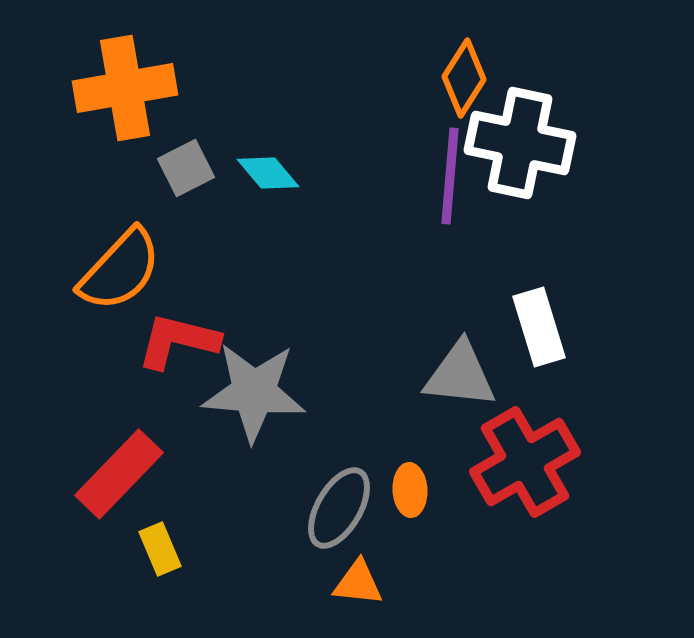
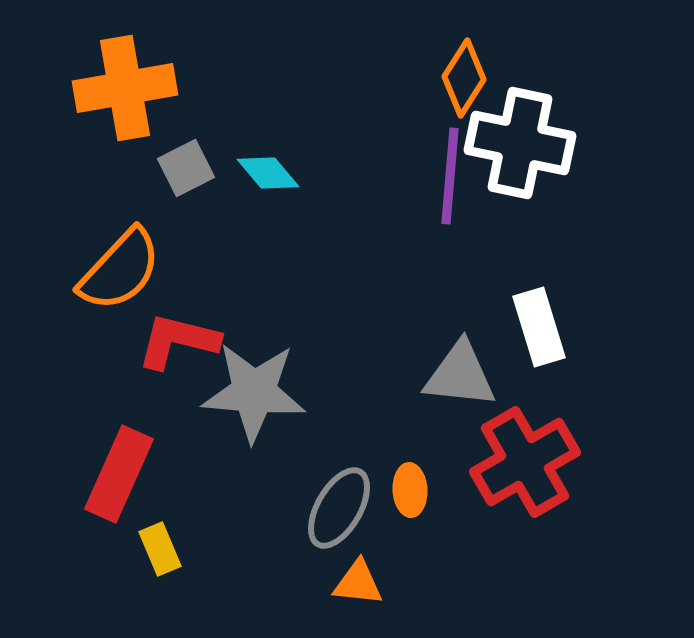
red rectangle: rotated 20 degrees counterclockwise
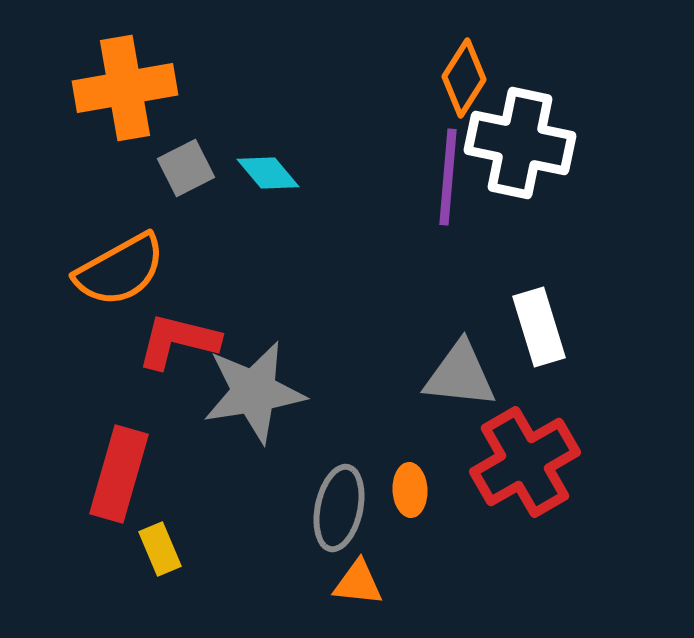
purple line: moved 2 px left, 1 px down
orange semicircle: rotated 18 degrees clockwise
gray star: rotated 14 degrees counterclockwise
red rectangle: rotated 8 degrees counterclockwise
gray ellipse: rotated 18 degrees counterclockwise
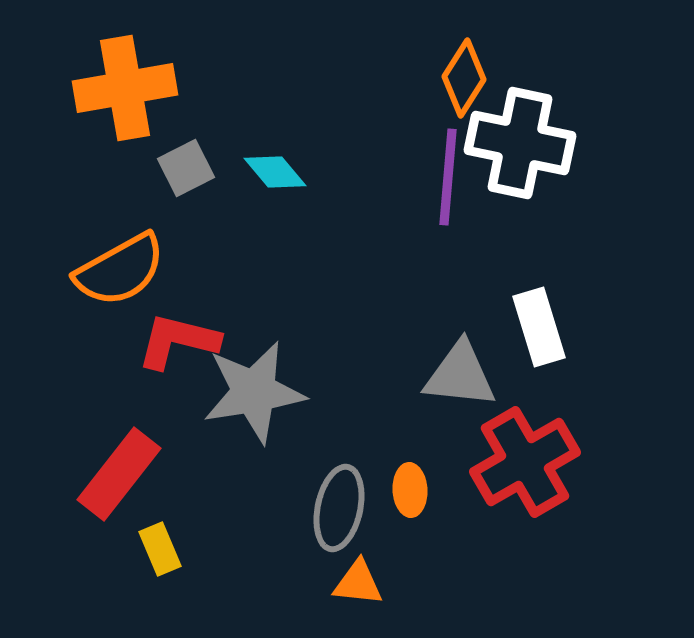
cyan diamond: moved 7 px right, 1 px up
red rectangle: rotated 22 degrees clockwise
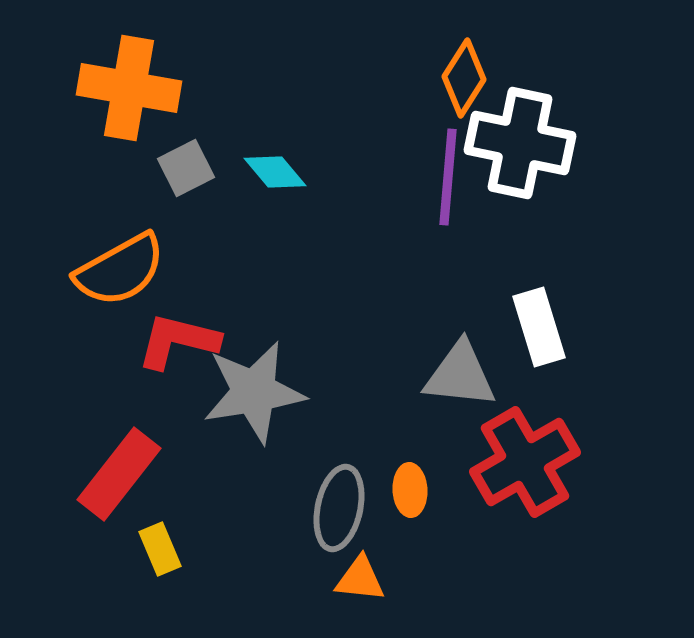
orange cross: moved 4 px right; rotated 20 degrees clockwise
orange triangle: moved 2 px right, 4 px up
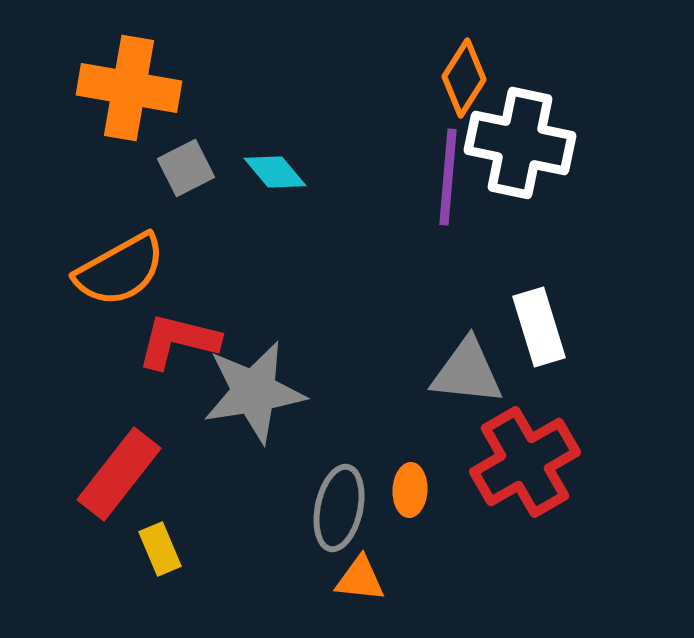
gray triangle: moved 7 px right, 3 px up
orange ellipse: rotated 6 degrees clockwise
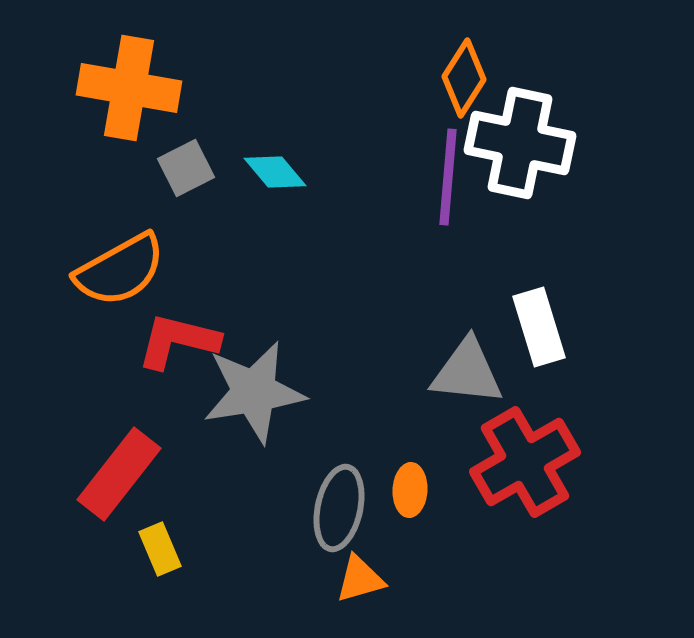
orange triangle: rotated 22 degrees counterclockwise
